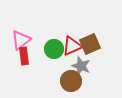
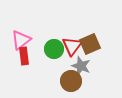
red triangle: rotated 30 degrees counterclockwise
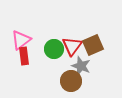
brown square: moved 3 px right, 1 px down
